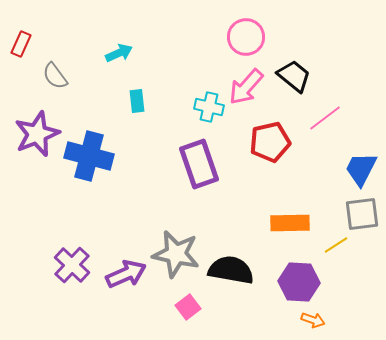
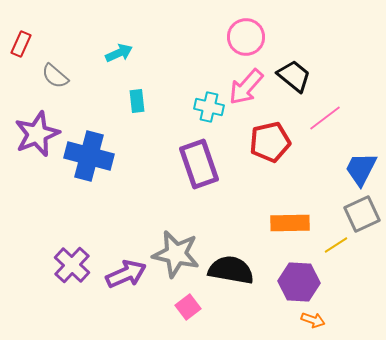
gray semicircle: rotated 12 degrees counterclockwise
gray square: rotated 18 degrees counterclockwise
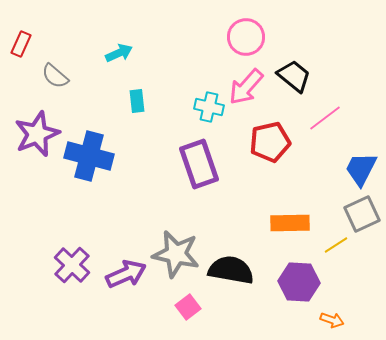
orange arrow: moved 19 px right
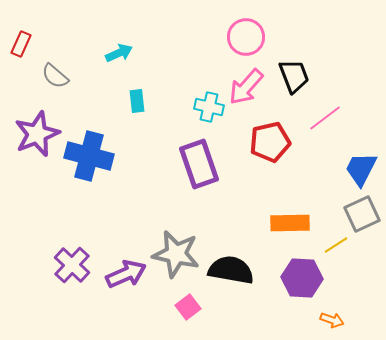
black trapezoid: rotated 30 degrees clockwise
purple hexagon: moved 3 px right, 4 px up
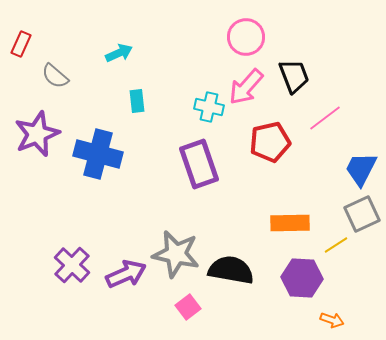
blue cross: moved 9 px right, 2 px up
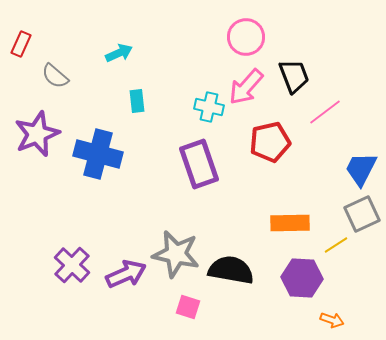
pink line: moved 6 px up
pink square: rotated 35 degrees counterclockwise
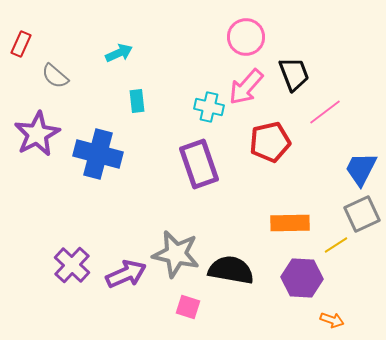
black trapezoid: moved 2 px up
purple star: rotated 6 degrees counterclockwise
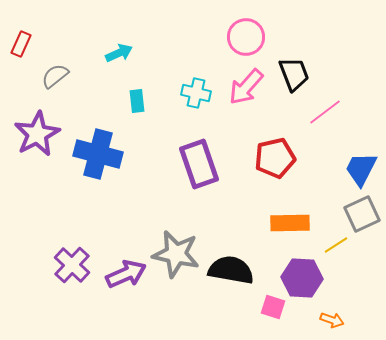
gray semicircle: rotated 100 degrees clockwise
cyan cross: moved 13 px left, 14 px up
red pentagon: moved 5 px right, 16 px down
pink square: moved 85 px right
